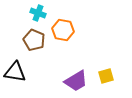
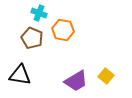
cyan cross: moved 1 px right
brown pentagon: moved 2 px left, 2 px up
black triangle: moved 5 px right, 3 px down
yellow square: rotated 35 degrees counterclockwise
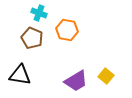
orange hexagon: moved 4 px right
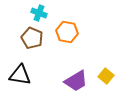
orange hexagon: moved 2 px down
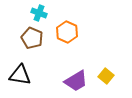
orange hexagon: rotated 15 degrees clockwise
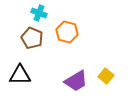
orange hexagon: rotated 10 degrees counterclockwise
black triangle: rotated 10 degrees counterclockwise
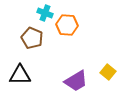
cyan cross: moved 6 px right
orange hexagon: moved 7 px up; rotated 10 degrees counterclockwise
yellow square: moved 2 px right, 4 px up
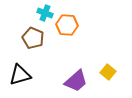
brown pentagon: moved 1 px right
black triangle: rotated 15 degrees counterclockwise
purple trapezoid: rotated 10 degrees counterclockwise
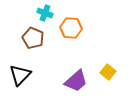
orange hexagon: moved 4 px right, 3 px down
black triangle: rotated 30 degrees counterclockwise
